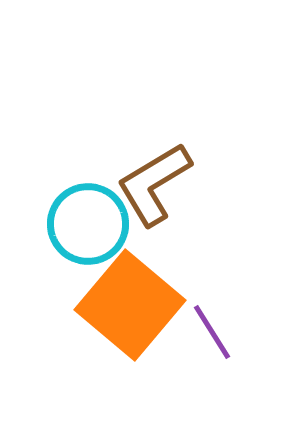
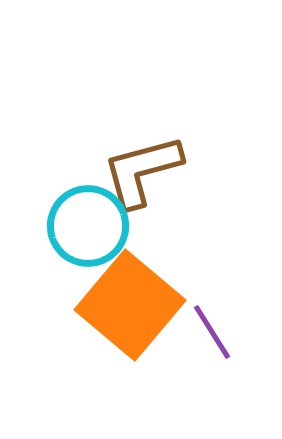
brown L-shape: moved 12 px left, 13 px up; rotated 16 degrees clockwise
cyan circle: moved 2 px down
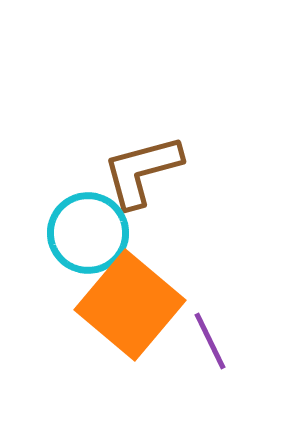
cyan circle: moved 7 px down
purple line: moved 2 px left, 9 px down; rotated 6 degrees clockwise
